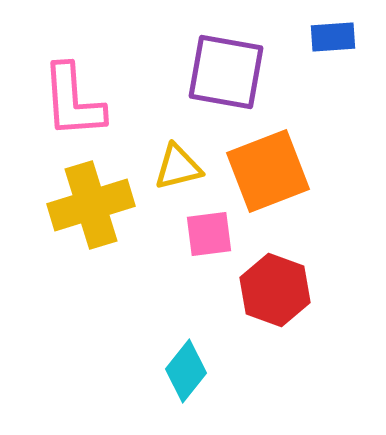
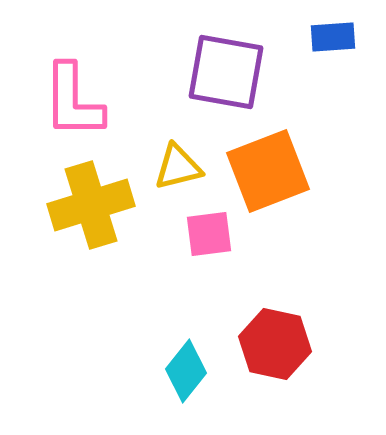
pink L-shape: rotated 4 degrees clockwise
red hexagon: moved 54 px down; rotated 8 degrees counterclockwise
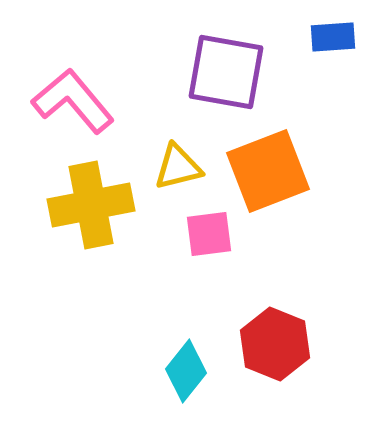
pink L-shape: rotated 140 degrees clockwise
yellow cross: rotated 6 degrees clockwise
red hexagon: rotated 10 degrees clockwise
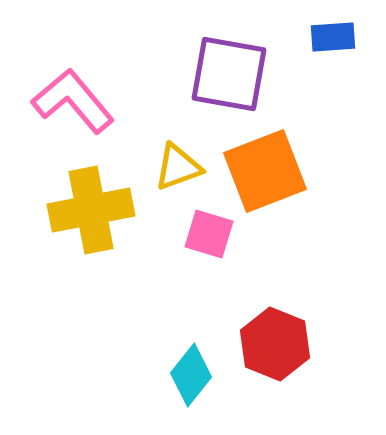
purple square: moved 3 px right, 2 px down
yellow triangle: rotated 6 degrees counterclockwise
orange square: moved 3 px left
yellow cross: moved 5 px down
pink square: rotated 24 degrees clockwise
cyan diamond: moved 5 px right, 4 px down
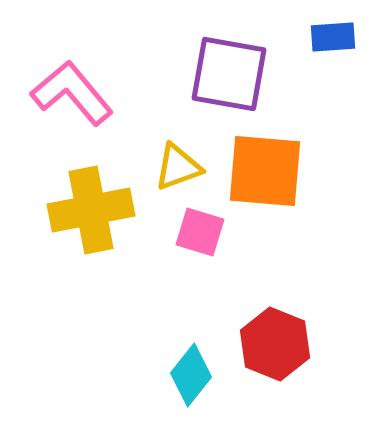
pink L-shape: moved 1 px left, 8 px up
orange square: rotated 26 degrees clockwise
pink square: moved 9 px left, 2 px up
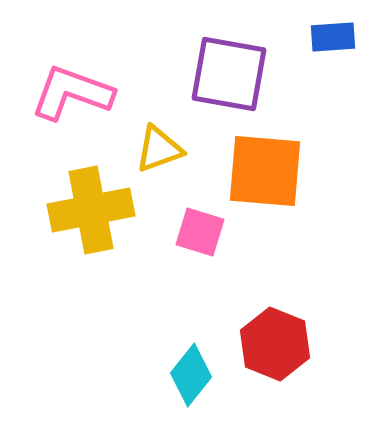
pink L-shape: rotated 30 degrees counterclockwise
yellow triangle: moved 19 px left, 18 px up
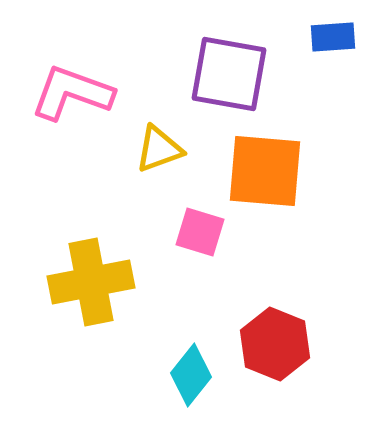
yellow cross: moved 72 px down
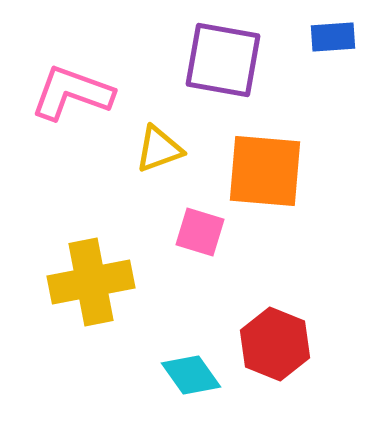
purple square: moved 6 px left, 14 px up
cyan diamond: rotated 74 degrees counterclockwise
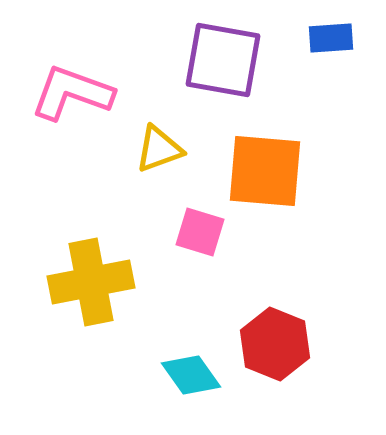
blue rectangle: moved 2 px left, 1 px down
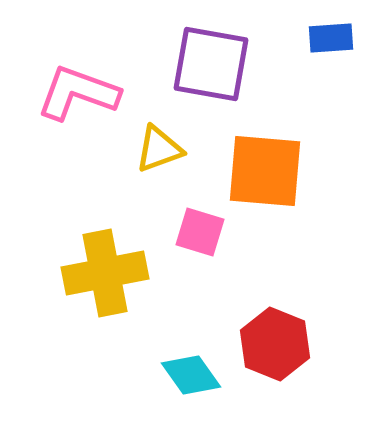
purple square: moved 12 px left, 4 px down
pink L-shape: moved 6 px right
yellow cross: moved 14 px right, 9 px up
